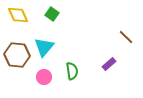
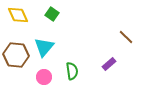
brown hexagon: moved 1 px left
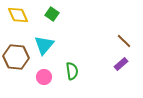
brown line: moved 2 px left, 4 px down
cyan triangle: moved 2 px up
brown hexagon: moved 2 px down
purple rectangle: moved 12 px right
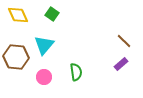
green semicircle: moved 4 px right, 1 px down
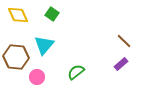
green semicircle: rotated 120 degrees counterclockwise
pink circle: moved 7 px left
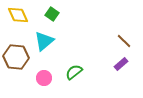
cyan triangle: moved 4 px up; rotated 10 degrees clockwise
green semicircle: moved 2 px left
pink circle: moved 7 px right, 1 px down
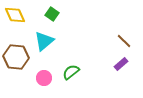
yellow diamond: moved 3 px left
green semicircle: moved 3 px left
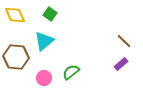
green square: moved 2 px left
